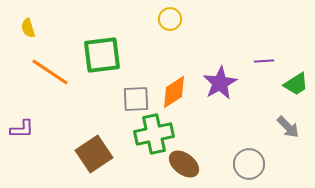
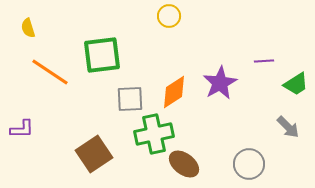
yellow circle: moved 1 px left, 3 px up
gray square: moved 6 px left
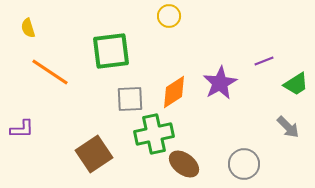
green square: moved 9 px right, 4 px up
purple line: rotated 18 degrees counterclockwise
gray circle: moved 5 px left
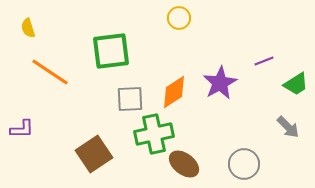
yellow circle: moved 10 px right, 2 px down
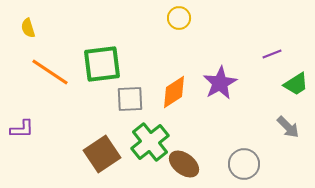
green square: moved 9 px left, 13 px down
purple line: moved 8 px right, 7 px up
green cross: moved 4 px left, 8 px down; rotated 27 degrees counterclockwise
brown square: moved 8 px right
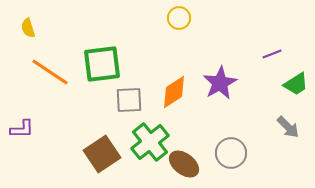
gray square: moved 1 px left, 1 px down
gray circle: moved 13 px left, 11 px up
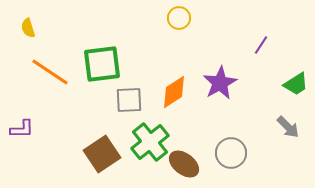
purple line: moved 11 px left, 9 px up; rotated 36 degrees counterclockwise
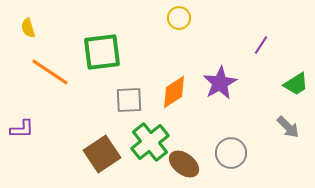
green square: moved 12 px up
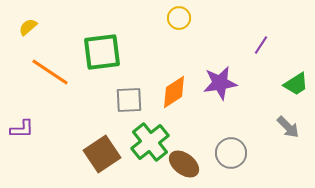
yellow semicircle: moved 1 px up; rotated 66 degrees clockwise
purple star: rotated 20 degrees clockwise
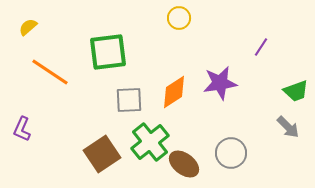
purple line: moved 2 px down
green square: moved 6 px right
green trapezoid: moved 7 px down; rotated 12 degrees clockwise
purple L-shape: rotated 115 degrees clockwise
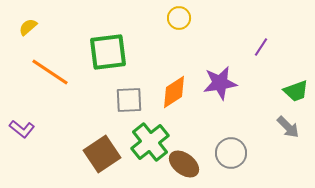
purple L-shape: rotated 75 degrees counterclockwise
